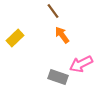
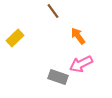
orange arrow: moved 16 px right, 1 px down
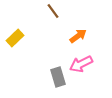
orange arrow: rotated 90 degrees clockwise
gray rectangle: rotated 54 degrees clockwise
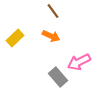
orange arrow: moved 27 px left; rotated 60 degrees clockwise
pink arrow: moved 2 px left, 2 px up
gray rectangle: rotated 24 degrees counterclockwise
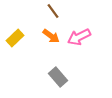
orange arrow: rotated 12 degrees clockwise
pink arrow: moved 25 px up
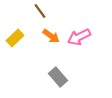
brown line: moved 13 px left
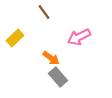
brown line: moved 4 px right, 1 px down
orange arrow: moved 22 px down
